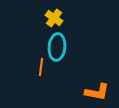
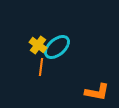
yellow cross: moved 16 px left, 27 px down
cyan ellipse: rotated 44 degrees clockwise
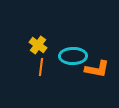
cyan ellipse: moved 16 px right, 9 px down; rotated 40 degrees clockwise
orange L-shape: moved 23 px up
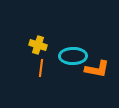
yellow cross: rotated 18 degrees counterclockwise
orange line: moved 1 px down
